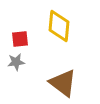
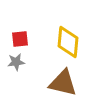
yellow diamond: moved 9 px right, 16 px down
brown triangle: rotated 24 degrees counterclockwise
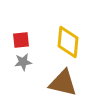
red square: moved 1 px right, 1 px down
gray star: moved 7 px right
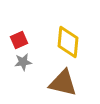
red square: moved 2 px left; rotated 18 degrees counterclockwise
